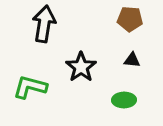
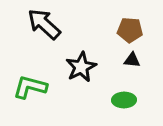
brown pentagon: moved 11 px down
black arrow: rotated 57 degrees counterclockwise
black star: rotated 8 degrees clockwise
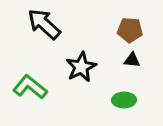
green L-shape: rotated 24 degrees clockwise
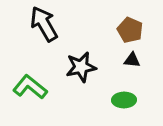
black arrow: rotated 18 degrees clockwise
brown pentagon: rotated 20 degrees clockwise
black star: rotated 16 degrees clockwise
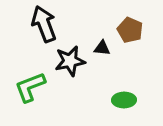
black arrow: rotated 9 degrees clockwise
black triangle: moved 30 px left, 12 px up
black star: moved 11 px left, 6 px up
green L-shape: rotated 60 degrees counterclockwise
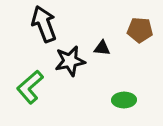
brown pentagon: moved 10 px right; rotated 20 degrees counterclockwise
green L-shape: rotated 20 degrees counterclockwise
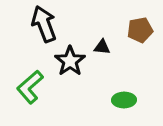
brown pentagon: rotated 15 degrees counterclockwise
black triangle: moved 1 px up
black star: rotated 24 degrees counterclockwise
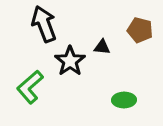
brown pentagon: rotated 25 degrees clockwise
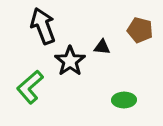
black arrow: moved 1 px left, 2 px down
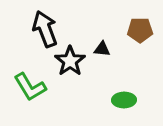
black arrow: moved 2 px right, 3 px down
brown pentagon: rotated 15 degrees counterclockwise
black triangle: moved 2 px down
green L-shape: rotated 80 degrees counterclockwise
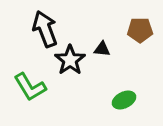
black star: moved 1 px up
green ellipse: rotated 25 degrees counterclockwise
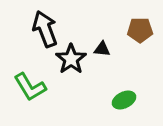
black star: moved 1 px right, 1 px up
